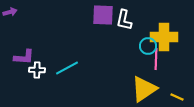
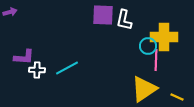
pink line: moved 1 px down
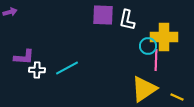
white L-shape: moved 3 px right
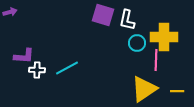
purple square: rotated 15 degrees clockwise
cyan circle: moved 11 px left, 3 px up
purple L-shape: moved 1 px up
yellow line: moved 6 px up; rotated 24 degrees counterclockwise
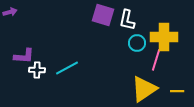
pink line: rotated 15 degrees clockwise
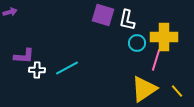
yellow line: rotated 48 degrees clockwise
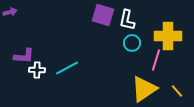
yellow cross: moved 4 px right, 1 px up
cyan circle: moved 5 px left
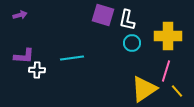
purple arrow: moved 10 px right, 3 px down
pink line: moved 10 px right, 11 px down
cyan line: moved 5 px right, 10 px up; rotated 20 degrees clockwise
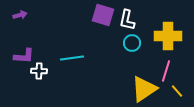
white cross: moved 2 px right, 1 px down
